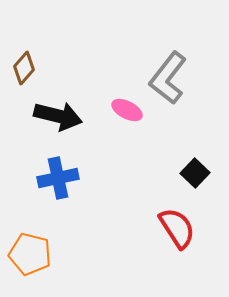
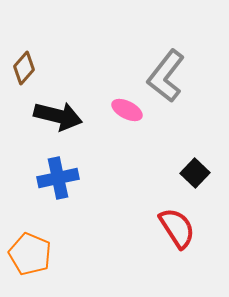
gray L-shape: moved 2 px left, 2 px up
orange pentagon: rotated 9 degrees clockwise
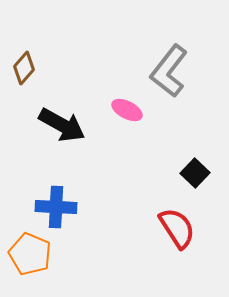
gray L-shape: moved 3 px right, 5 px up
black arrow: moved 4 px right, 9 px down; rotated 15 degrees clockwise
blue cross: moved 2 px left, 29 px down; rotated 15 degrees clockwise
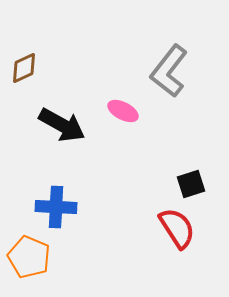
brown diamond: rotated 24 degrees clockwise
pink ellipse: moved 4 px left, 1 px down
black square: moved 4 px left, 11 px down; rotated 28 degrees clockwise
orange pentagon: moved 1 px left, 3 px down
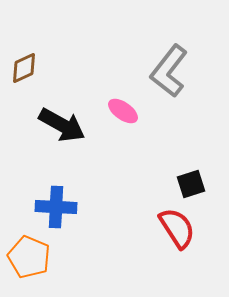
pink ellipse: rotated 8 degrees clockwise
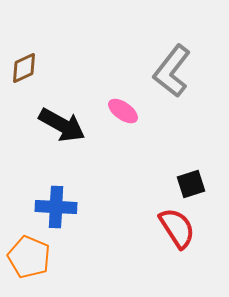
gray L-shape: moved 3 px right
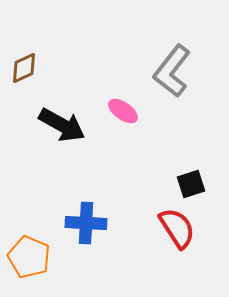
blue cross: moved 30 px right, 16 px down
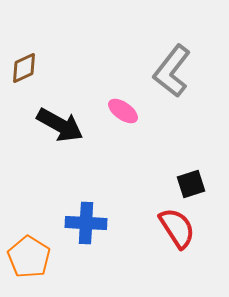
black arrow: moved 2 px left
orange pentagon: rotated 9 degrees clockwise
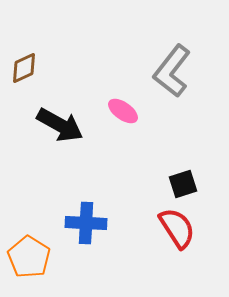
black square: moved 8 px left
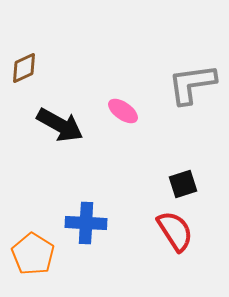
gray L-shape: moved 20 px right, 13 px down; rotated 44 degrees clockwise
red semicircle: moved 2 px left, 3 px down
orange pentagon: moved 4 px right, 3 px up
